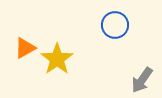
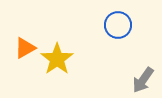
blue circle: moved 3 px right
gray arrow: moved 1 px right
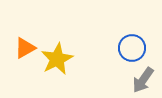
blue circle: moved 14 px right, 23 px down
yellow star: rotated 8 degrees clockwise
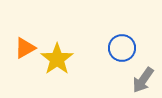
blue circle: moved 10 px left
yellow star: rotated 8 degrees counterclockwise
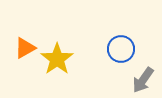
blue circle: moved 1 px left, 1 px down
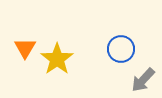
orange triangle: rotated 30 degrees counterclockwise
gray arrow: rotated 8 degrees clockwise
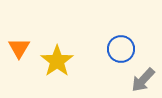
orange triangle: moved 6 px left
yellow star: moved 2 px down
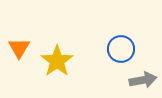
gray arrow: rotated 144 degrees counterclockwise
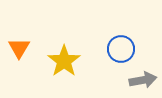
yellow star: moved 7 px right
